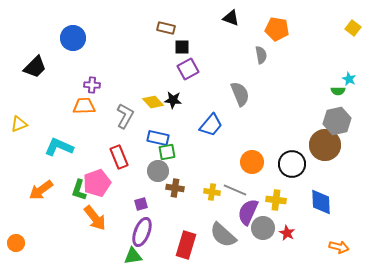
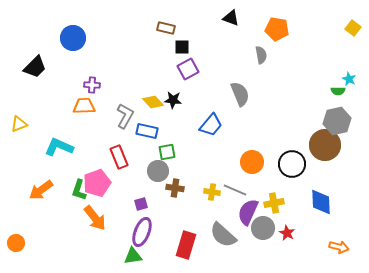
blue rectangle at (158, 138): moved 11 px left, 7 px up
yellow cross at (276, 200): moved 2 px left, 3 px down; rotated 18 degrees counterclockwise
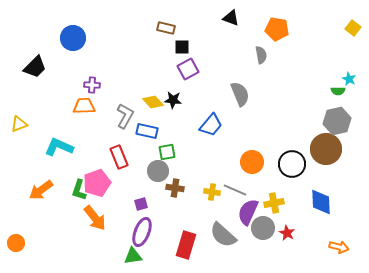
brown circle at (325, 145): moved 1 px right, 4 px down
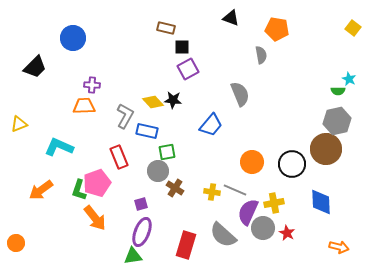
brown cross at (175, 188): rotated 24 degrees clockwise
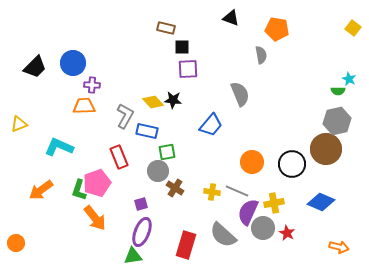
blue circle at (73, 38): moved 25 px down
purple square at (188, 69): rotated 25 degrees clockwise
gray line at (235, 190): moved 2 px right, 1 px down
blue diamond at (321, 202): rotated 64 degrees counterclockwise
